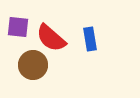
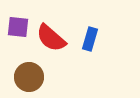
blue rectangle: rotated 25 degrees clockwise
brown circle: moved 4 px left, 12 px down
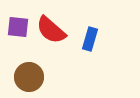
red semicircle: moved 8 px up
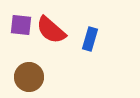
purple square: moved 3 px right, 2 px up
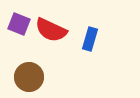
purple square: moved 2 px left, 1 px up; rotated 15 degrees clockwise
red semicircle: rotated 16 degrees counterclockwise
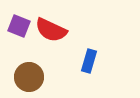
purple square: moved 2 px down
blue rectangle: moved 1 px left, 22 px down
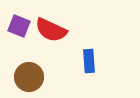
blue rectangle: rotated 20 degrees counterclockwise
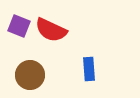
blue rectangle: moved 8 px down
brown circle: moved 1 px right, 2 px up
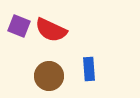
brown circle: moved 19 px right, 1 px down
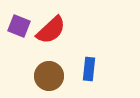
red semicircle: rotated 68 degrees counterclockwise
blue rectangle: rotated 10 degrees clockwise
